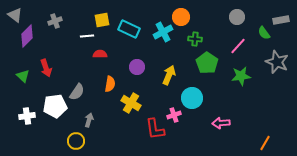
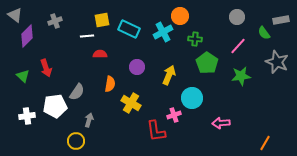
orange circle: moved 1 px left, 1 px up
red L-shape: moved 1 px right, 2 px down
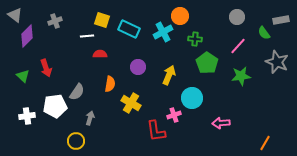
yellow square: rotated 28 degrees clockwise
purple circle: moved 1 px right
gray arrow: moved 1 px right, 2 px up
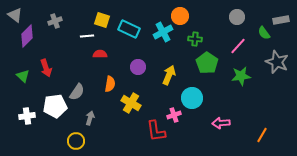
orange line: moved 3 px left, 8 px up
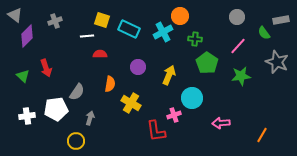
white pentagon: moved 1 px right, 3 px down
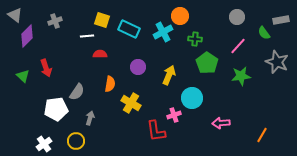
white cross: moved 17 px right, 28 px down; rotated 28 degrees counterclockwise
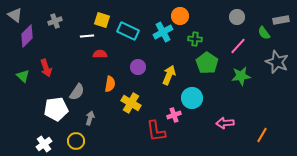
cyan rectangle: moved 1 px left, 2 px down
pink arrow: moved 4 px right
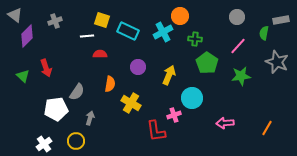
green semicircle: rotated 48 degrees clockwise
orange line: moved 5 px right, 7 px up
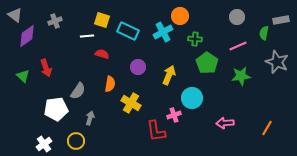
purple diamond: rotated 10 degrees clockwise
pink line: rotated 24 degrees clockwise
red semicircle: moved 2 px right; rotated 16 degrees clockwise
gray semicircle: moved 1 px right, 1 px up
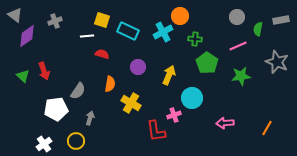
green semicircle: moved 6 px left, 4 px up
red arrow: moved 2 px left, 3 px down
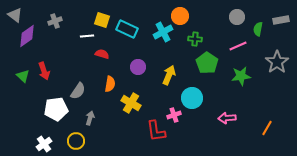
cyan rectangle: moved 1 px left, 2 px up
gray star: rotated 15 degrees clockwise
pink arrow: moved 2 px right, 5 px up
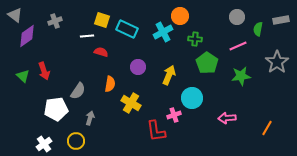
red semicircle: moved 1 px left, 2 px up
